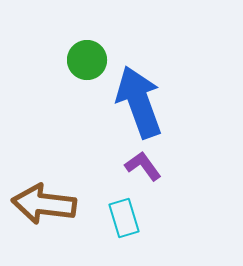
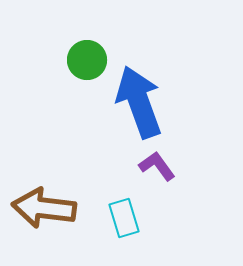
purple L-shape: moved 14 px right
brown arrow: moved 4 px down
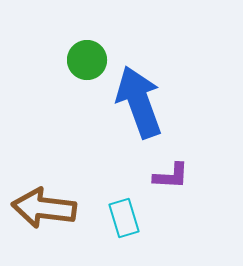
purple L-shape: moved 14 px right, 10 px down; rotated 129 degrees clockwise
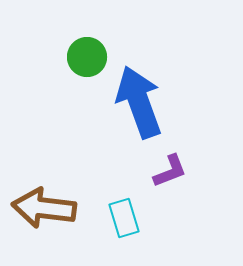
green circle: moved 3 px up
purple L-shape: moved 1 px left, 5 px up; rotated 24 degrees counterclockwise
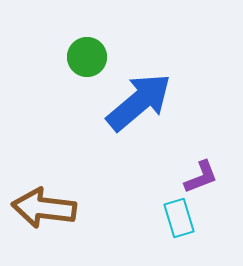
blue arrow: rotated 70 degrees clockwise
purple L-shape: moved 31 px right, 6 px down
cyan rectangle: moved 55 px right
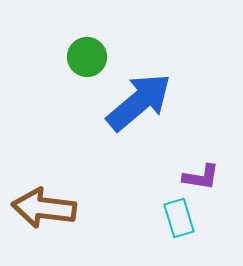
purple L-shape: rotated 30 degrees clockwise
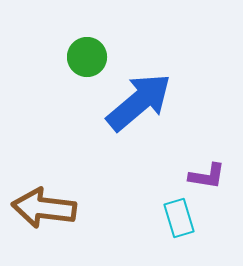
purple L-shape: moved 6 px right, 1 px up
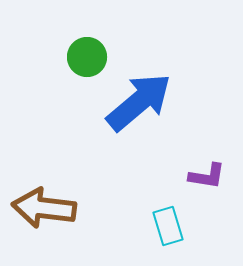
cyan rectangle: moved 11 px left, 8 px down
